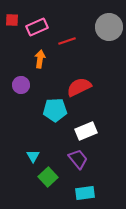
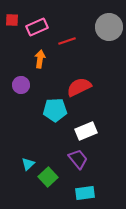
cyan triangle: moved 5 px left, 8 px down; rotated 16 degrees clockwise
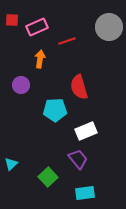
red semicircle: rotated 80 degrees counterclockwise
cyan triangle: moved 17 px left
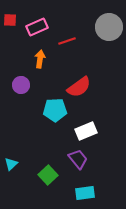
red square: moved 2 px left
red semicircle: rotated 110 degrees counterclockwise
green square: moved 2 px up
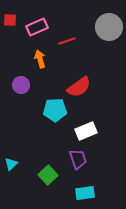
orange arrow: rotated 24 degrees counterclockwise
purple trapezoid: rotated 20 degrees clockwise
